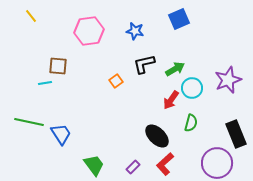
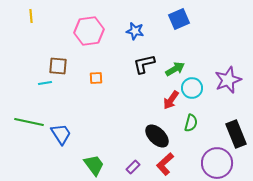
yellow line: rotated 32 degrees clockwise
orange square: moved 20 px left, 3 px up; rotated 32 degrees clockwise
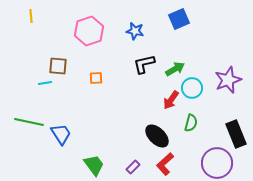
pink hexagon: rotated 12 degrees counterclockwise
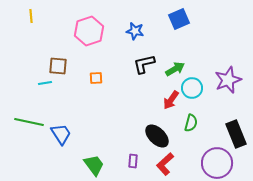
purple rectangle: moved 6 px up; rotated 40 degrees counterclockwise
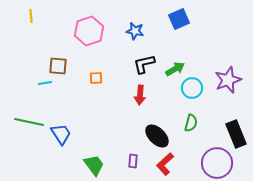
red arrow: moved 31 px left, 5 px up; rotated 30 degrees counterclockwise
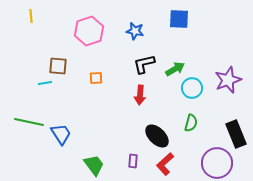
blue square: rotated 25 degrees clockwise
